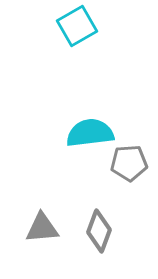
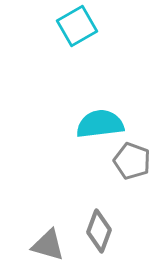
cyan semicircle: moved 10 px right, 9 px up
gray pentagon: moved 3 px right, 2 px up; rotated 24 degrees clockwise
gray triangle: moved 6 px right, 17 px down; rotated 21 degrees clockwise
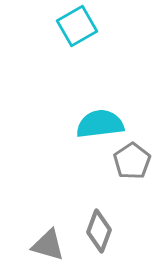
gray pentagon: rotated 18 degrees clockwise
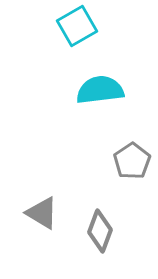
cyan semicircle: moved 34 px up
gray diamond: moved 1 px right
gray triangle: moved 6 px left, 32 px up; rotated 15 degrees clockwise
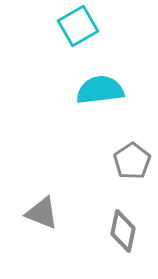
cyan square: moved 1 px right
gray triangle: rotated 9 degrees counterclockwise
gray diamond: moved 23 px right; rotated 9 degrees counterclockwise
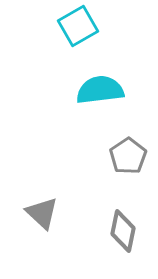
gray pentagon: moved 4 px left, 5 px up
gray triangle: rotated 21 degrees clockwise
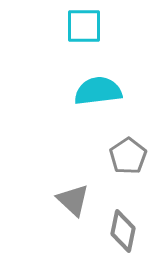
cyan square: moved 6 px right; rotated 30 degrees clockwise
cyan semicircle: moved 2 px left, 1 px down
gray triangle: moved 31 px right, 13 px up
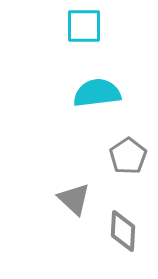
cyan semicircle: moved 1 px left, 2 px down
gray triangle: moved 1 px right, 1 px up
gray diamond: rotated 9 degrees counterclockwise
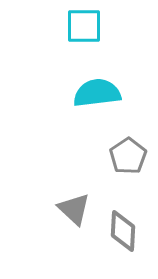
gray triangle: moved 10 px down
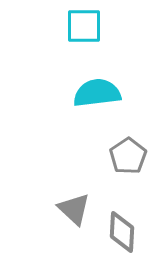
gray diamond: moved 1 px left, 1 px down
